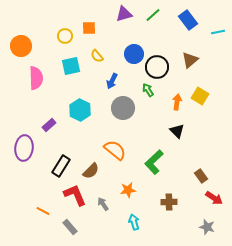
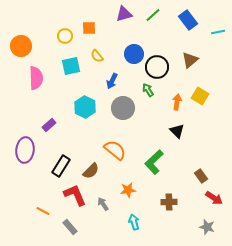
cyan hexagon: moved 5 px right, 3 px up
purple ellipse: moved 1 px right, 2 px down
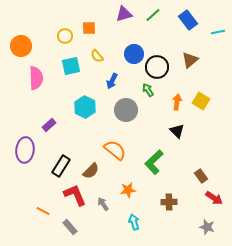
yellow square: moved 1 px right, 5 px down
gray circle: moved 3 px right, 2 px down
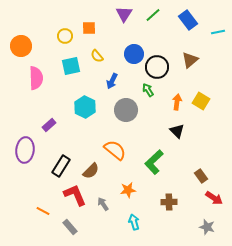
purple triangle: rotated 42 degrees counterclockwise
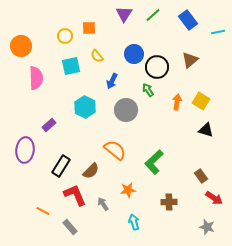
black triangle: moved 29 px right, 1 px up; rotated 28 degrees counterclockwise
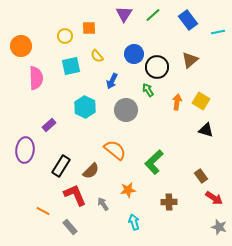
gray star: moved 12 px right
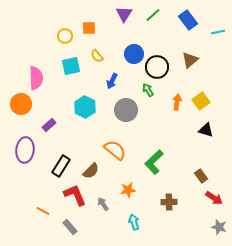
orange circle: moved 58 px down
yellow square: rotated 24 degrees clockwise
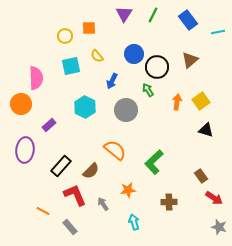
green line: rotated 21 degrees counterclockwise
black rectangle: rotated 10 degrees clockwise
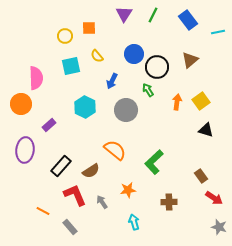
brown semicircle: rotated 12 degrees clockwise
gray arrow: moved 1 px left, 2 px up
